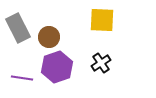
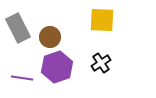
brown circle: moved 1 px right
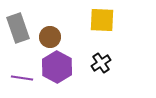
gray rectangle: rotated 8 degrees clockwise
purple hexagon: rotated 12 degrees counterclockwise
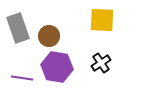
brown circle: moved 1 px left, 1 px up
purple hexagon: rotated 20 degrees counterclockwise
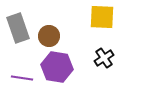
yellow square: moved 3 px up
black cross: moved 3 px right, 5 px up
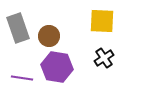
yellow square: moved 4 px down
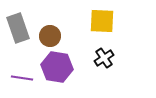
brown circle: moved 1 px right
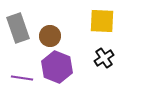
purple hexagon: rotated 12 degrees clockwise
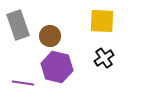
gray rectangle: moved 3 px up
purple hexagon: rotated 8 degrees counterclockwise
purple line: moved 1 px right, 5 px down
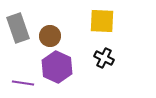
gray rectangle: moved 3 px down
black cross: rotated 30 degrees counterclockwise
purple hexagon: rotated 12 degrees clockwise
